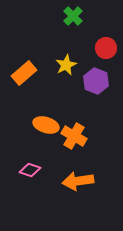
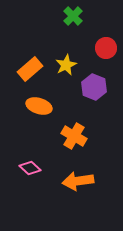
orange rectangle: moved 6 px right, 4 px up
purple hexagon: moved 2 px left, 6 px down
orange ellipse: moved 7 px left, 19 px up
pink diamond: moved 2 px up; rotated 25 degrees clockwise
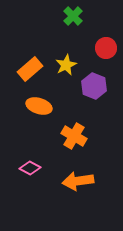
purple hexagon: moved 1 px up
pink diamond: rotated 15 degrees counterclockwise
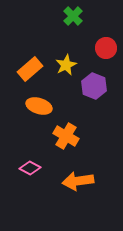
orange cross: moved 8 px left
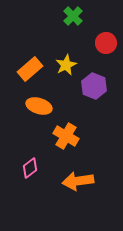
red circle: moved 5 px up
pink diamond: rotated 65 degrees counterclockwise
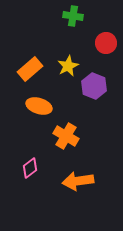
green cross: rotated 36 degrees counterclockwise
yellow star: moved 2 px right, 1 px down
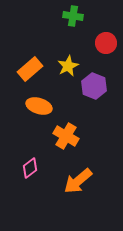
orange arrow: rotated 32 degrees counterclockwise
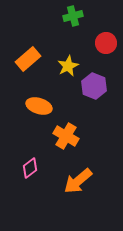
green cross: rotated 24 degrees counterclockwise
orange rectangle: moved 2 px left, 10 px up
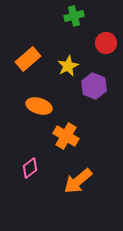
green cross: moved 1 px right
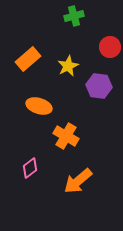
red circle: moved 4 px right, 4 px down
purple hexagon: moved 5 px right; rotated 15 degrees counterclockwise
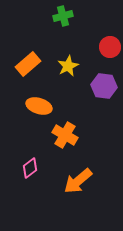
green cross: moved 11 px left
orange rectangle: moved 5 px down
purple hexagon: moved 5 px right
orange cross: moved 1 px left, 1 px up
